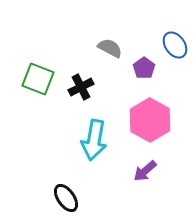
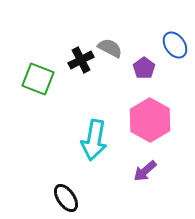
black cross: moved 27 px up
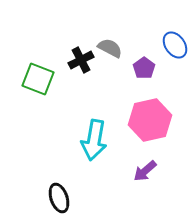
pink hexagon: rotated 18 degrees clockwise
black ellipse: moved 7 px left; rotated 16 degrees clockwise
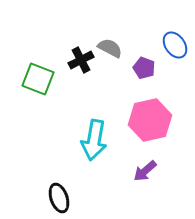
purple pentagon: rotated 15 degrees counterclockwise
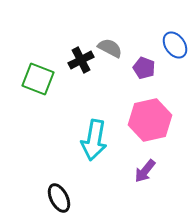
purple arrow: rotated 10 degrees counterclockwise
black ellipse: rotated 8 degrees counterclockwise
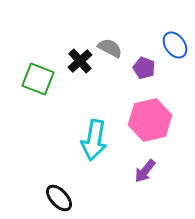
black cross: moved 1 px left, 1 px down; rotated 15 degrees counterclockwise
black ellipse: rotated 16 degrees counterclockwise
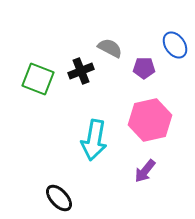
black cross: moved 1 px right, 10 px down; rotated 20 degrees clockwise
purple pentagon: rotated 20 degrees counterclockwise
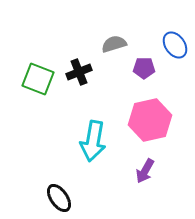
gray semicircle: moved 4 px right, 4 px up; rotated 45 degrees counterclockwise
black cross: moved 2 px left, 1 px down
cyan arrow: moved 1 px left, 1 px down
purple arrow: rotated 10 degrees counterclockwise
black ellipse: rotated 8 degrees clockwise
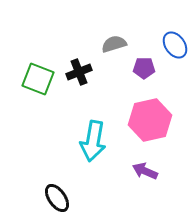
purple arrow: rotated 85 degrees clockwise
black ellipse: moved 2 px left
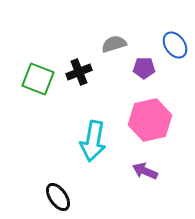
black ellipse: moved 1 px right, 1 px up
